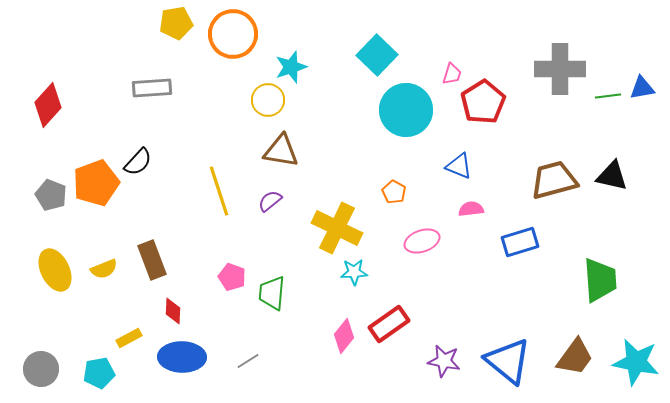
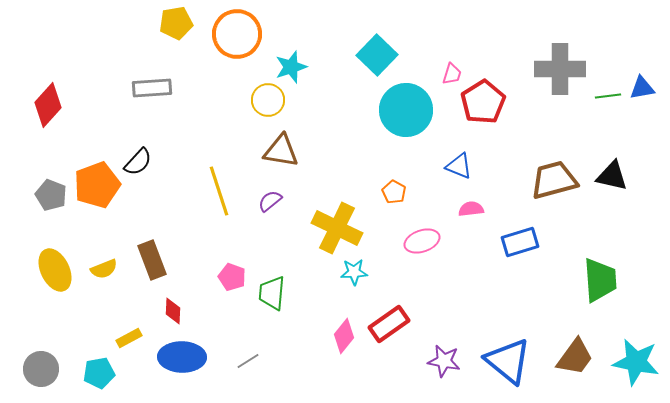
orange circle at (233, 34): moved 4 px right
orange pentagon at (96, 183): moved 1 px right, 2 px down
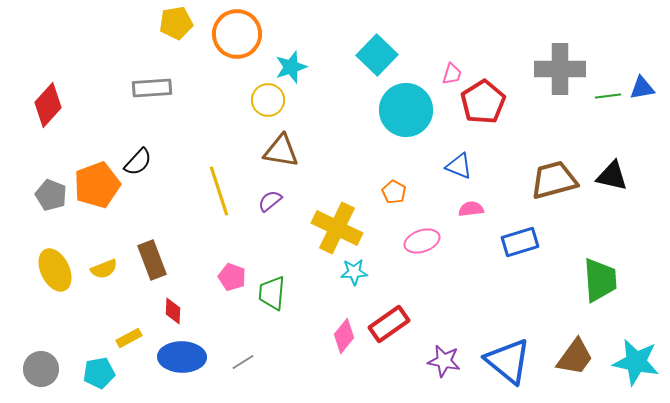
gray line at (248, 361): moved 5 px left, 1 px down
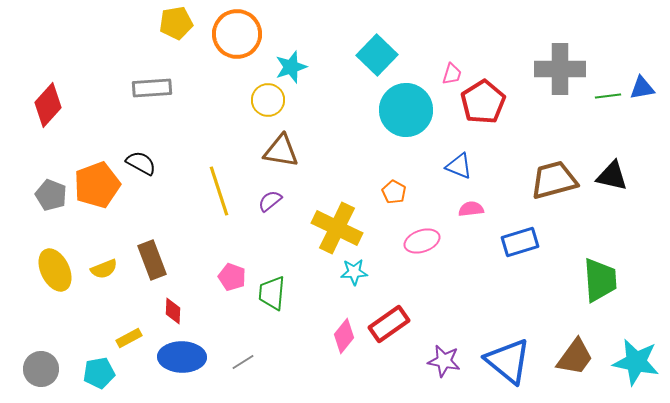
black semicircle at (138, 162): moved 3 px right, 1 px down; rotated 104 degrees counterclockwise
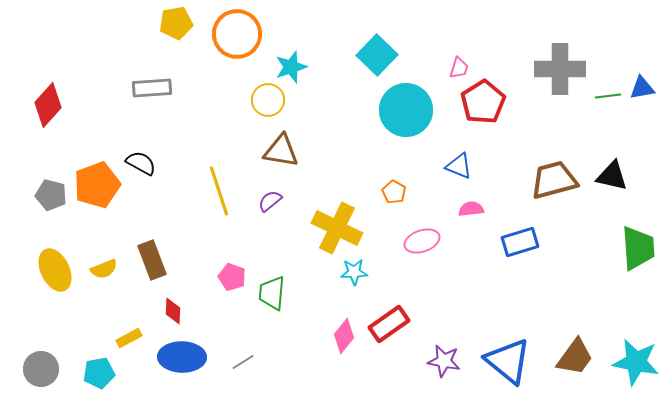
pink trapezoid at (452, 74): moved 7 px right, 6 px up
gray pentagon at (51, 195): rotated 8 degrees counterclockwise
green trapezoid at (600, 280): moved 38 px right, 32 px up
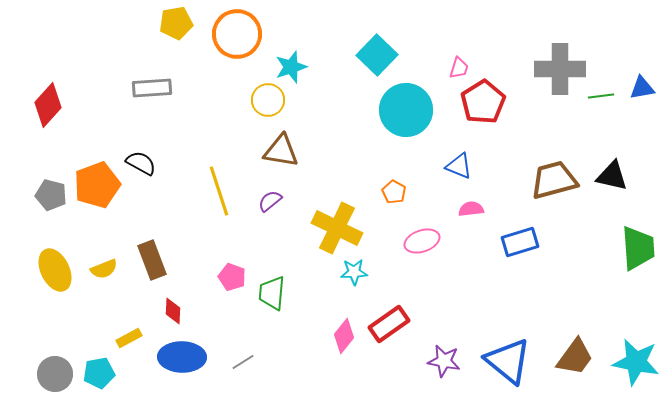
green line at (608, 96): moved 7 px left
gray circle at (41, 369): moved 14 px right, 5 px down
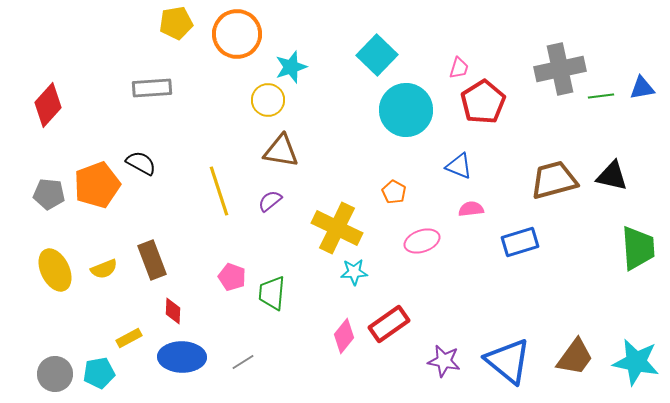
gray cross at (560, 69): rotated 12 degrees counterclockwise
gray pentagon at (51, 195): moved 2 px left, 1 px up; rotated 8 degrees counterclockwise
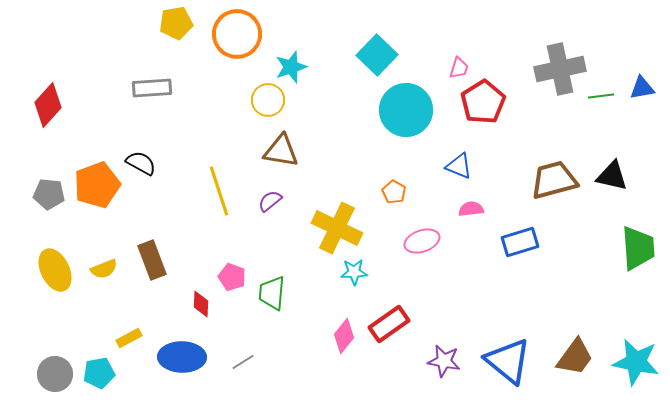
red diamond at (173, 311): moved 28 px right, 7 px up
